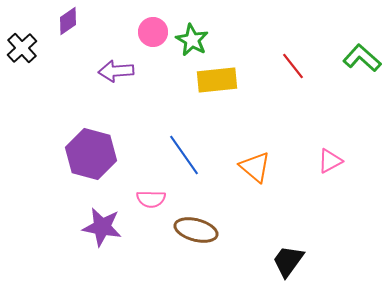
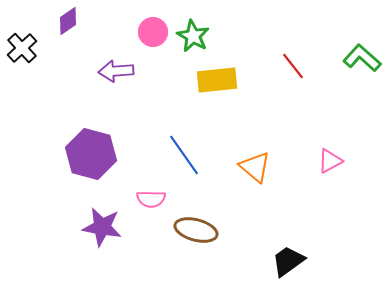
green star: moved 1 px right, 4 px up
black trapezoid: rotated 18 degrees clockwise
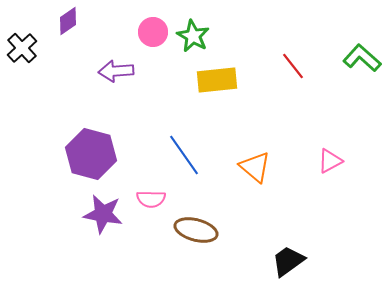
purple star: moved 1 px right, 13 px up
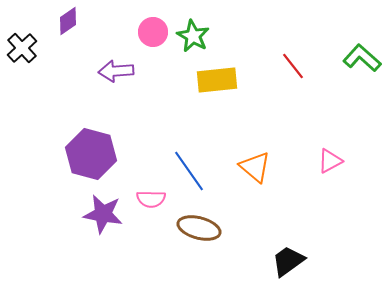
blue line: moved 5 px right, 16 px down
brown ellipse: moved 3 px right, 2 px up
